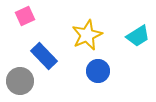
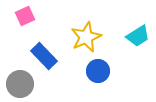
yellow star: moved 1 px left, 2 px down
gray circle: moved 3 px down
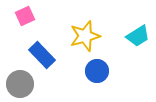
yellow star: moved 1 px left, 1 px up; rotated 8 degrees clockwise
blue rectangle: moved 2 px left, 1 px up
blue circle: moved 1 px left
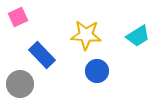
pink square: moved 7 px left, 1 px down
yellow star: moved 1 px right, 1 px up; rotated 20 degrees clockwise
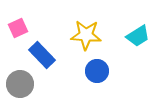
pink square: moved 11 px down
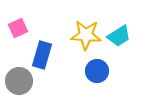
cyan trapezoid: moved 19 px left
blue rectangle: rotated 60 degrees clockwise
gray circle: moved 1 px left, 3 px up
